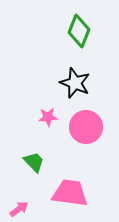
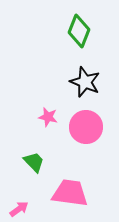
black star: moved 10 px right, 1 px up
pink star: rotated 18 degrees clockwise
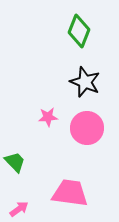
pink star: rotated 18 degrees counterclockwise
pink circle: moved 1 px right, 1 px down
green trapezoid: moved 19 px left
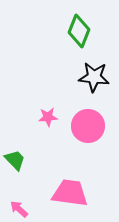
black star: moved 9 px right, 5 px up; rotated 16 degrees counterclockwise
pink circle: moved 1 px right, 2 px up
green trapezoid: moved 2 px up
pink arrow: rotated 102 degrees counterclockwise
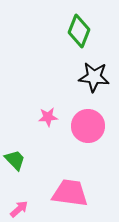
pink arrow: rotated 96 degrees clockwise
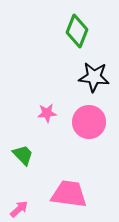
green diamond: moved 2 px left
pink star: moved 1 px left, 4 px up
pink circle: moved 1 px right, 4 px up
green trapezoid: moved 8 px right, 5 px up
pink trapezoid: moved 1 px left, 1 px down
